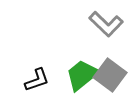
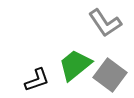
gray L-shape: moved 1 px left, 1 px up; rotated 12 degrees clockwise
green trapezoid: moved 7 px left, 10 px up
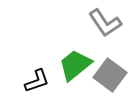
black L-shape: moved 1 px down
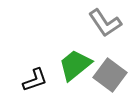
black L-shape: moved 2 px left, 1 px up
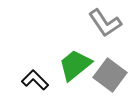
black L-shape: rotated 116 degrees counterclockwise
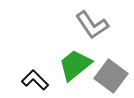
gray L-shape: moved 13 px left, 2 px down
gray square: moved 1 px right, 1 px down
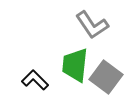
green trapezoid: rotated 45 degrees counterclockwise
gray square: moved 5 px left, 1 px down
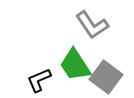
green trapezoid: rotated 39 degrees counterclockwise
black L-shape: moved 4 px right; rotated 68 degrees counterclockwise
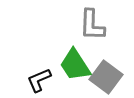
gray L-shape: rotated 36 degrees clockwise
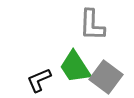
green trapezoid: moved 2 px down
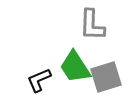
gray square: rotated 36 degrees clockwise
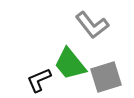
gray L-shape: rotated 40 degrees counterclockwise
green trapezoid: moved 5 px left, 3 px up; rotated 6 degrees counterclockwise
